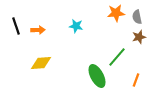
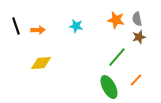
orange star: moved 7 px down; rotated 18 degrees clockwise
gray semicircle: moved 2 px down
green ellipse: moved 12 px right, 11 px down
orange line: rotated 24 degrees clockwise
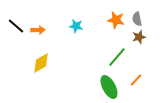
black line: rotated 30 degrees counterclockwise
yellow diamond: rotated 25 degrees counterclockwise
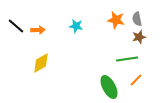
green line: moved 10 px right, 2 px down; rotated 40 degrees clockwise
